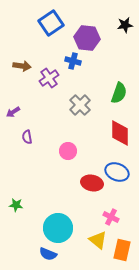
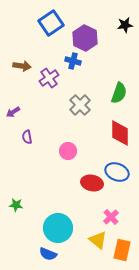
purple hexagon: moved 2 px left; rotated 20 degrees clockwise
pink cross: rotated 21 degrees clockwise
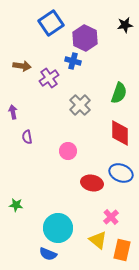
purple arrow: rotated 112 degrees clockwise
blue ellipse: moved 4 px right, 1 px down
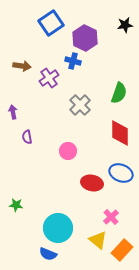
orange rectangle: rotated 30 degrees clockwise
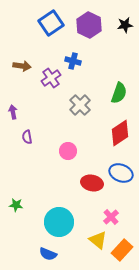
purple hexagon: moved 4 px right, 13 px up
purple cross: moved 2 px right
red diamond: rotated 56 degrees clockwise
cyan circle: moved 1 px right, 6 px up
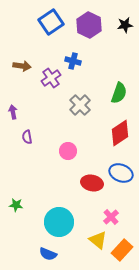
blue square: moved 1 px up
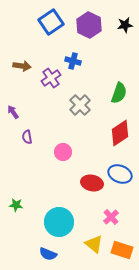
purple arrow: rotated 24 degrees counterclockwise
pink circle: moved 5 px left, 1 px down
blue ellipse: moved 1 px left, 1 px down
yellow triangle: moved 4 px left, 4 px down
orange rectangle: rotated 65 degrees clockwise
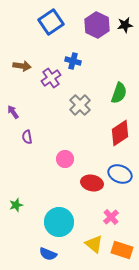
purple hexagon: moved 8 px right
pink circle: moved 2 px right, 7 px down
green star: rotated 24 degrees counterclockwise
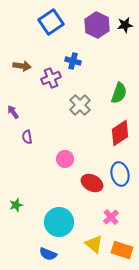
purple cross: rotated 12 degrees clockwise
blue ellipse: rotated 55 degrees clockwise
red ellipse: rotated 15 degrees clockwise
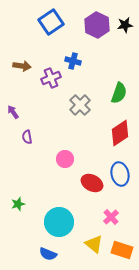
green star: moved 2 px right, 1 px up
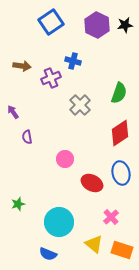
blue ellipse: moved 1 px right, 1 px up
